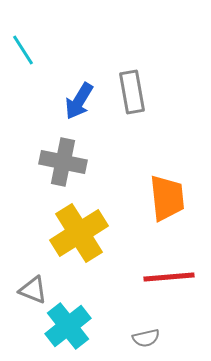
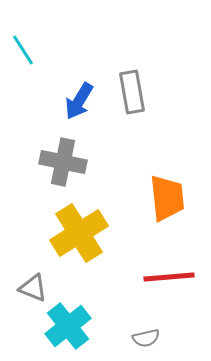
gray triangle: moved 2 px up
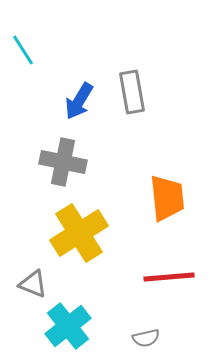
gray triangle: moved 4 px up
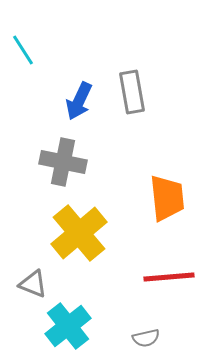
blue arrow: rotated 6 degrees counterclockwise
yellow cross: rotated 8 degrees counterclockwise
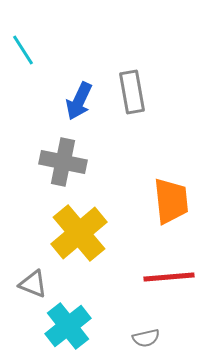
orange trapezoid: moved 4 px right, 3 px down
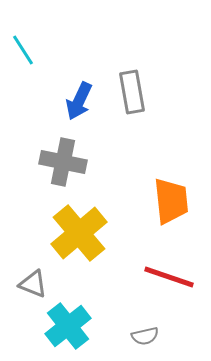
red line: rotated 24 degrees clockwise
gray semicircle: moved 1 px left, 2 px up
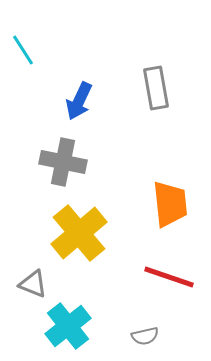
gray rectangle: moved 24 px right, 4 px up
orange trapezoid: moved 1 px left, 3 px down
